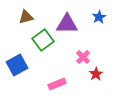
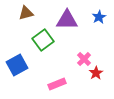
brown triangle: moved 4 px up
purple triangle: moved 4 px up
pink cross: moved 1 px right, 2 px down
red star: moved 1 px up
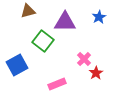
brown triangle: moved 2 px right, 2 px up
purple triangle: moved 2 px left, 2 px down
green square: moved 1 px down; rotated 15 degrees counterclockwise
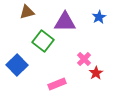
brown triangle: moved 1 px left, 1 px down
blue square: rotated 15 degrees counterclockwise
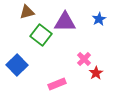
blue star: moved 2 px down
green square: moved 2 px left, 6 px up
